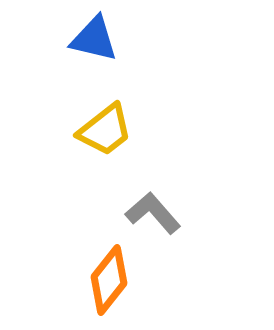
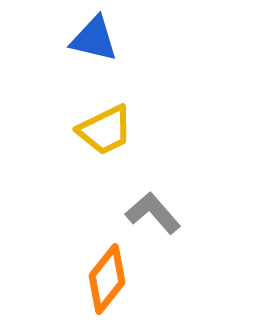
yellow trapezoid: rotated 12 degrees clockwise
orange diamond: moved 2 px left, 1 px up
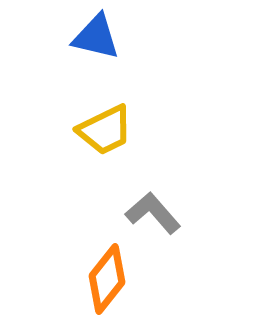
blue triangle: moved 2 px right, 2 px up
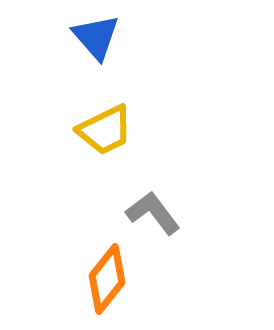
blue triangle: rotated 36 degrees clockwise
gray L-shape: rotated 4 degrees clockwise
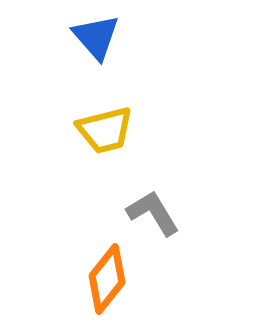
yellow trapezoid: rotated 12 degrees clockwise
gray L-shape: rotated 6 degrees clockwise
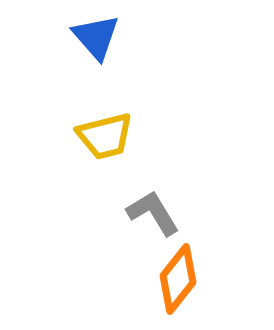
yellow trapezoid: moved 6 px down
orange diamond: moved 71 px right
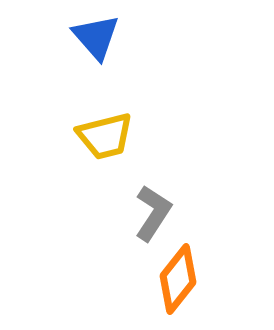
gray L-shape: rotated 64 degrees clockwise
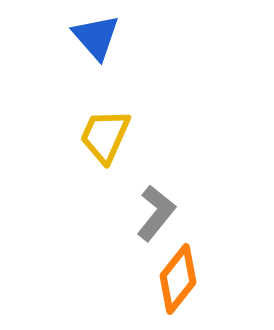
yellow trapezoid: rotated 128 degrees clockwise
gray L-shape: moved 3 px right; rotated 6 degrees clockwise
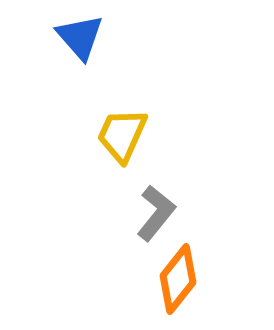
blue triangle: moved 16 px left
yellow trapezoid: moved 17 px right, 1 px up
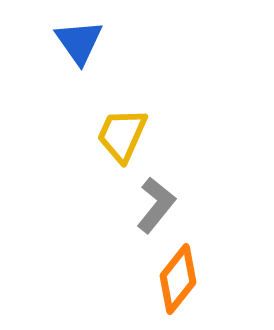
blue triangle: moved 1 px left, 5 px down; rotated 6 degrees clockwise
gray L-shape: moved 8 px up
